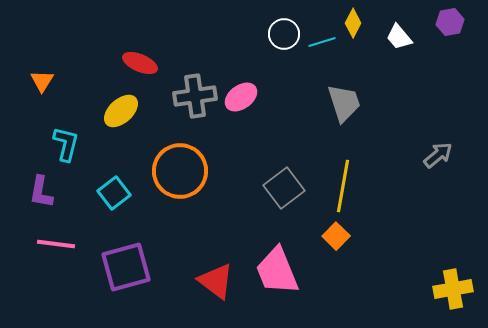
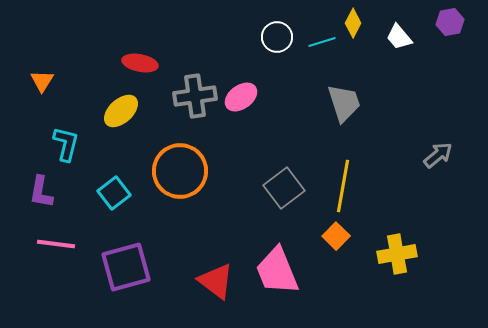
white circle: moved 7 px left, 3 px down
red ellipse: rotated 12 degrees counterclockwise
yellow cross: moved 56 px left, 35 px up
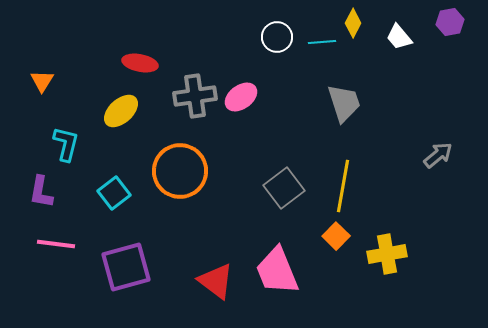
cyan line: rotated 12 degrees clockwise
yellow cross: moved 10 px left
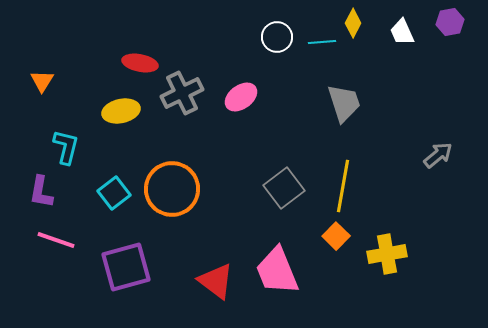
white trapezoid: moved 3 px right, 5 px up; rotated 16 degrees clockwise
gray cross: moved 13 px left, 3 px up; rotated 18 degrees counterclockwise
yellow ellipse: rotated 30 degrees clockwise
cyan L-shape: moved 3 px down
orange circle: moved 8 px left, 18 px down
pink line: moved 4 px up; rotated 12 degrees clockwise
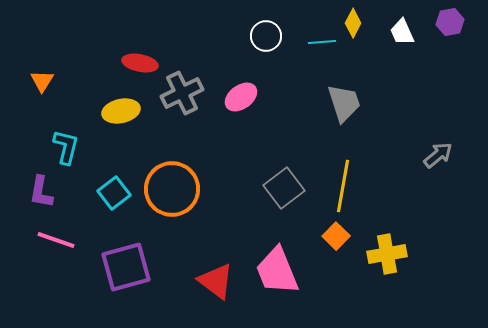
white circle: moved 11 px left, 1 px up
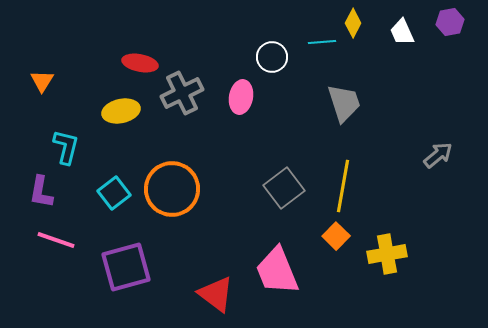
white circle: moved 6 px right, 21 px down
pink ellipse: rotated 44 degrees counterclockwise
red triangle: moved 13 px down
